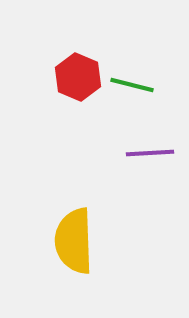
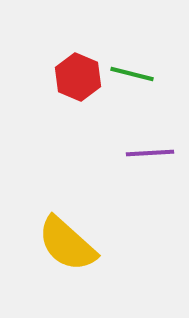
green line: moved 11 px up
yellow semicircle: moved 7 px left, 3 px down; rotated 46 degrees counterclockwise
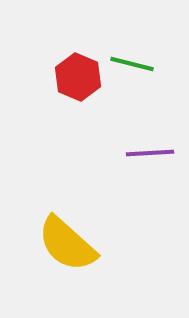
green line: moved 10 px up
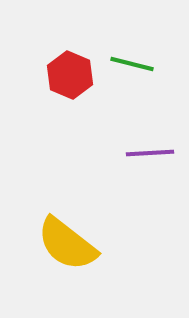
red hexagon: moved 8 px left, 2 px up
yellow semicircle: rotated 4 degrees counterclockwise
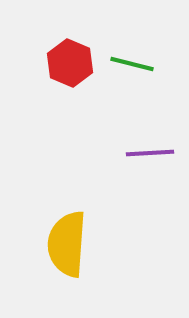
red hexagon: moved 12 px up
yellow semicircle: rotated 56 degrees clockwise
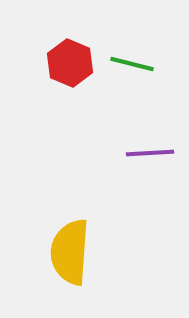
yellow semicircle: moved 3 px right, 8 px down
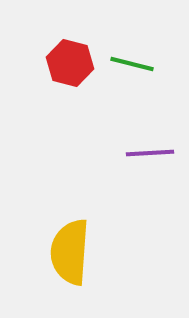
red hexagon: rotated 9 degrees counterclockwise
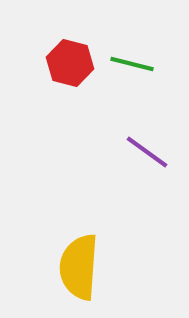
purple line: moved 3 px left, 1 px up; rotated 39 degrees clockwise
yellow semicircle: moved 9 px right, 15 px down
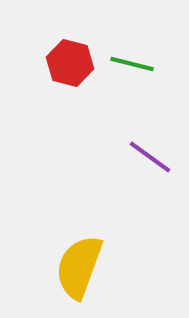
purple line: moved 3 px right, 5 px down
yellow semicircle: rotated 16 degrees clockwise
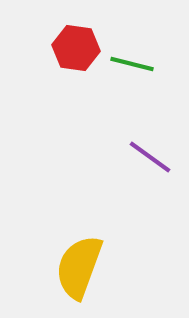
red hexagon: moved 6 px right, 15 px up; rotated 6 degrees counterclockwise
